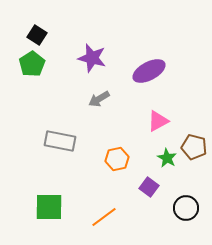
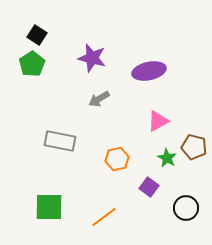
purple ellipse: rotated 16 degrees clockwise
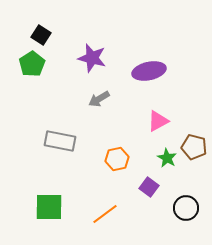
black square: moved 4 px right
orange line: moved 1 px right, 3 px up
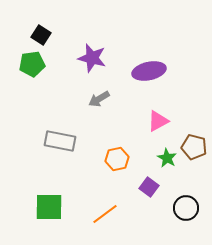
green pentagon: rotated 25 degrees clockwise
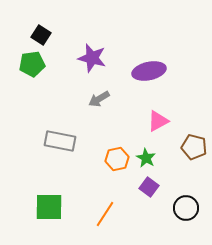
green star: moved 21 px left
orange line: rotated 20 degrees counterclockwise
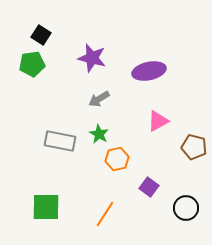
green star: moved 47 px left, 24 px up
green square: moved 3 px left
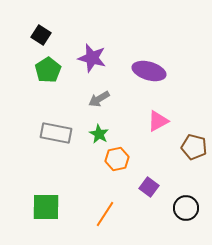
green pentagon: moved 16 px right, 6 px down; rotated 25 degrees counterclockwise
purple ellipse: rotated 28 degrees clockwise
gray rectangle: moved 4 px left, 8 px up
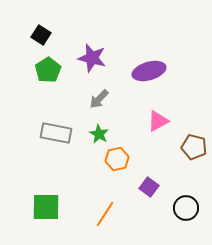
purple ellipse: rotated 32 degrees counterclockwise
gray arrow: rotated 15 degrees counterclockwise
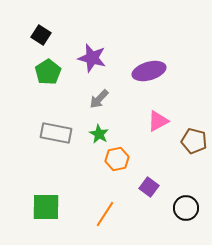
green pentagon: moved 2 px down
brown pentagon: moved 6 px up
